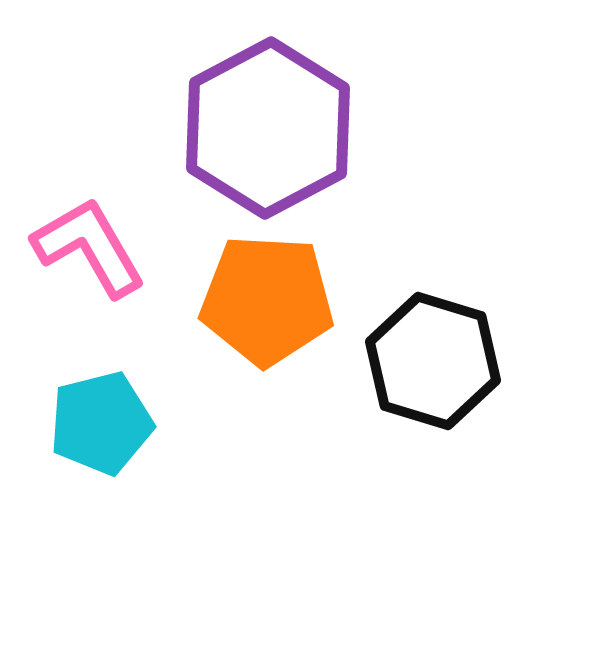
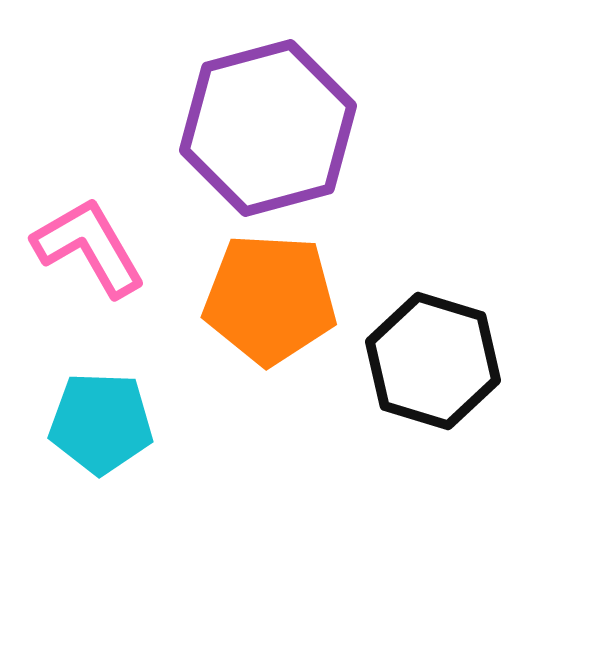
purple hexagon: rotated 13 degrees clockwise
orange pentagon: moved 3 px right, 1 px up
cyan pentagon: rotated 16 degrees clockwise
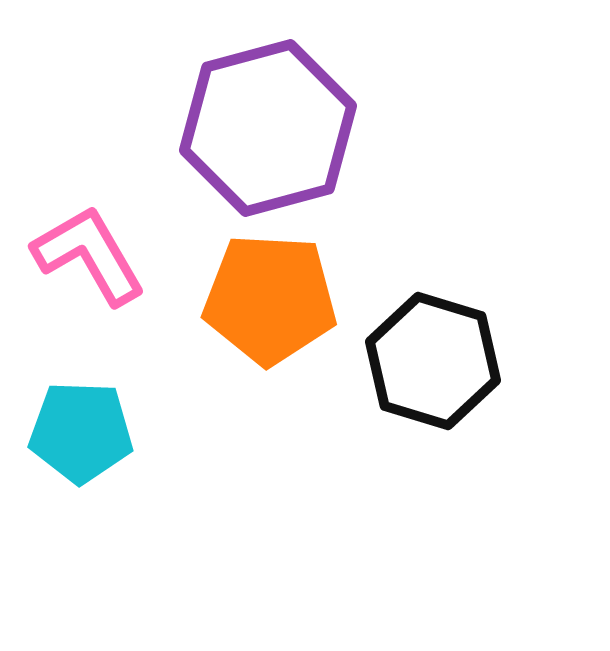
pink L-shape: moved 8 px down
cyan pentagon: moved 20 px left, 9 px down
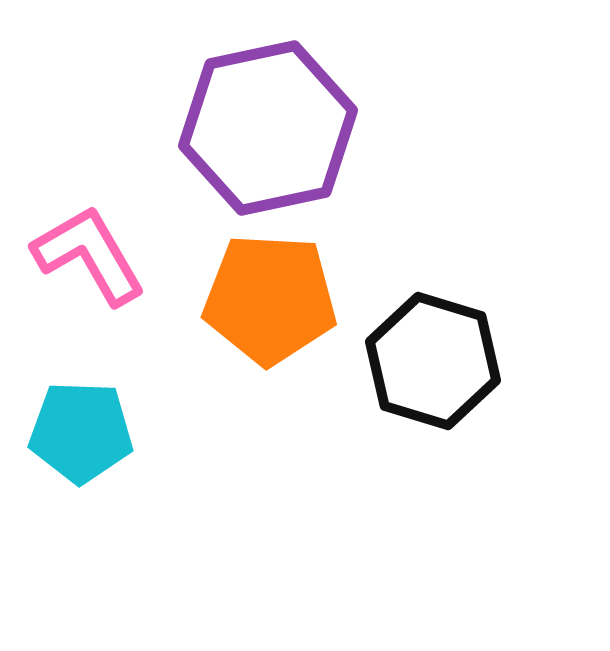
purple hexagon: rotated 3 degrees clockwise
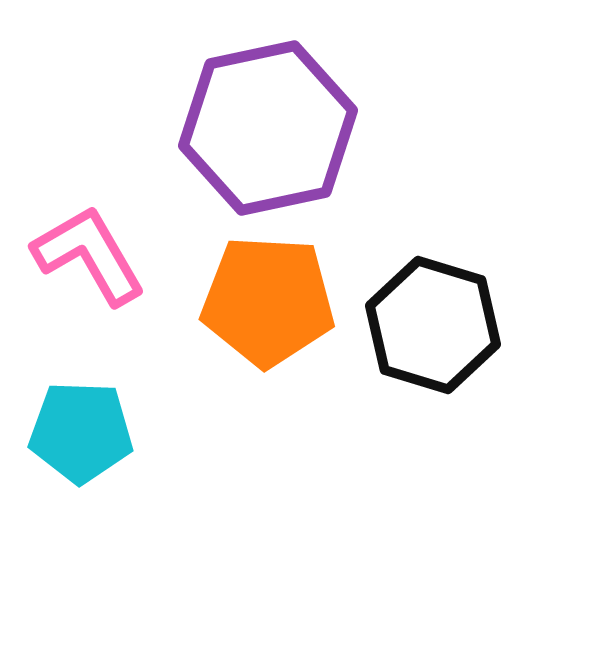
orange pentagon: moved 2 px left, 2 px down
black hexagon: moved 36 px up
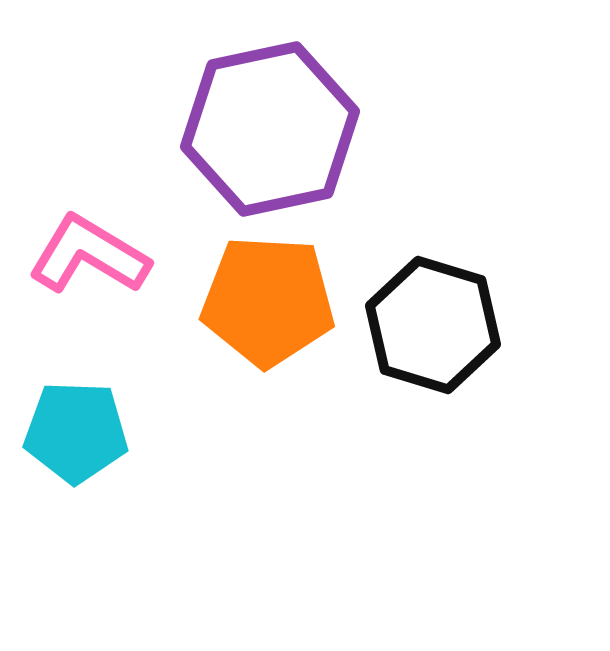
purple hexagon: moved 2 px right, 1 px down
pink L-shape: rotated 29 degrees counterclockwise
cyan pentagon: moved 5 px left
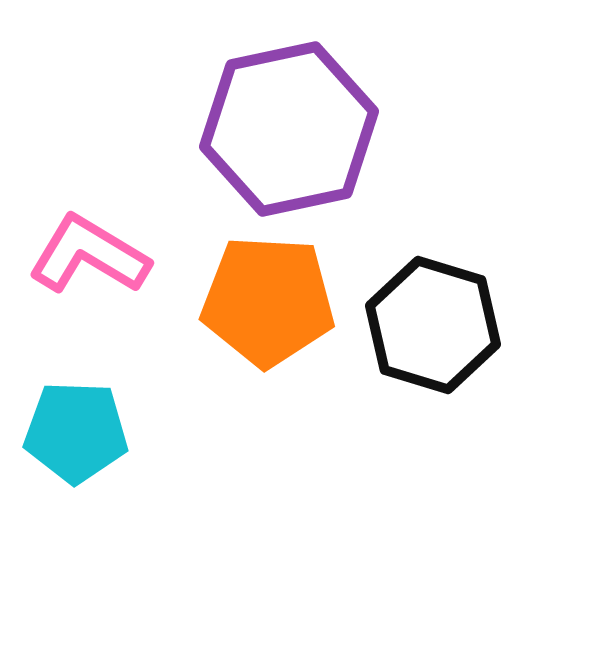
purple hexagon: moved 19 px right
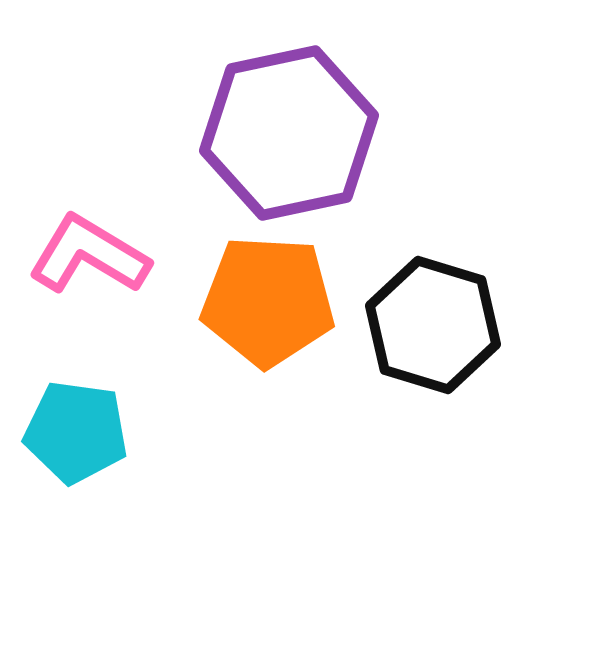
purple hexagon: moved 4 px down
cyan pentagon: rotated 6 degrees clockwise
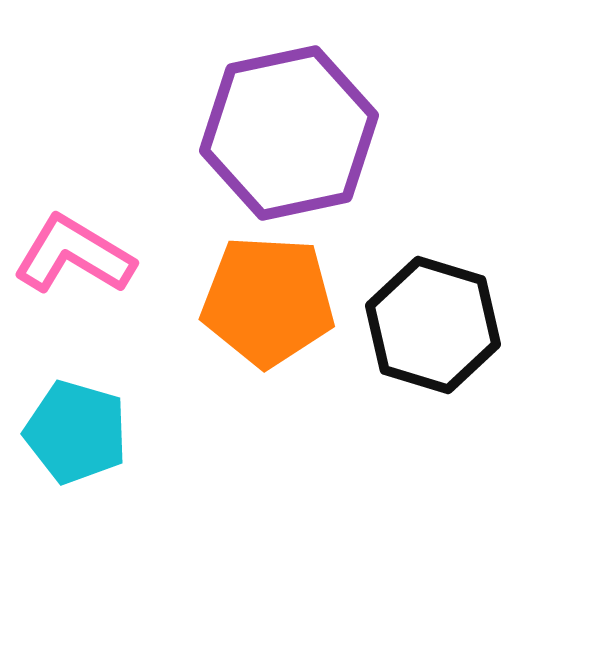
pink L-shape: moved 15 px left
cyan pentagon: rotated 8 degrees clockwise
